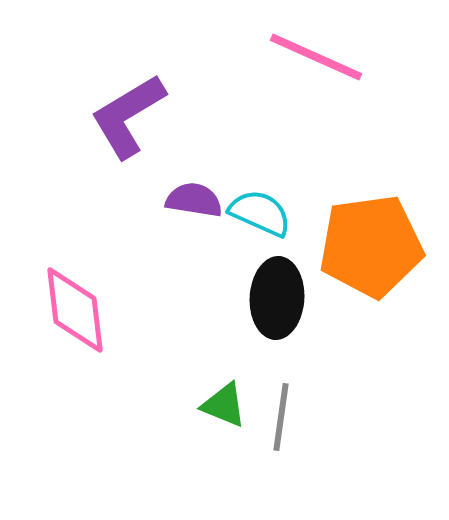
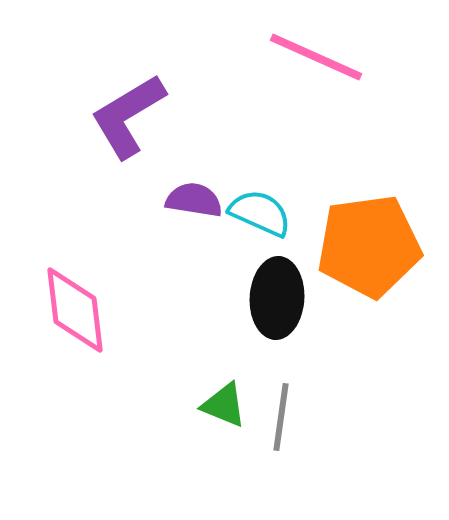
orange pentagon: moved 2 px left
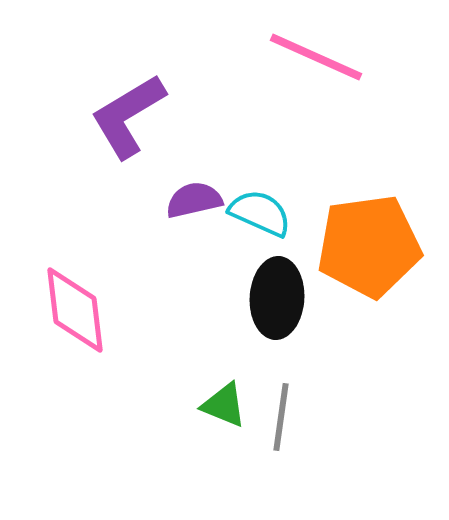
purple semicircle: rotated 22 degrees counterclockwise
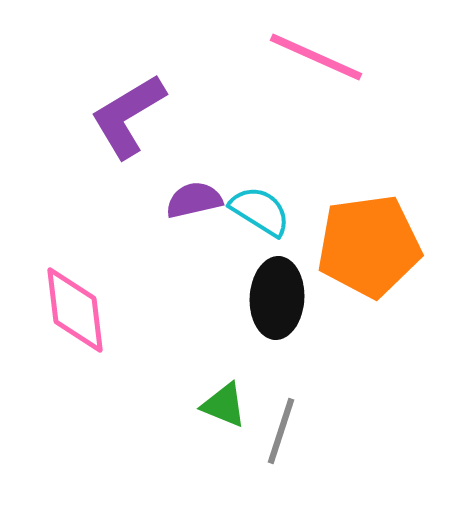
cyan semicircle: moved 2 px up; rotated 8 degrees clockwise
gray line: moved 14 px down; rotated 10 degrees clockwise
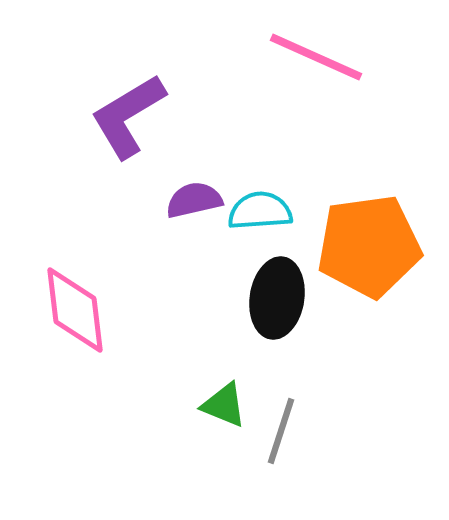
cyan semicircle: rotated 36 degrees counterclockwise
black ellipse: rotated 6 degrees clockwise
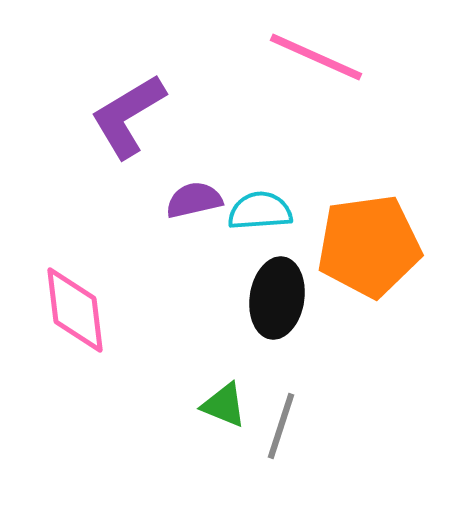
gray line: moved 5 px up
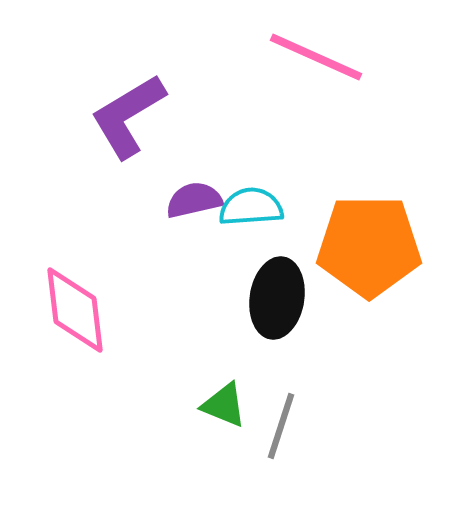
cyan semicircle: moved 9 px left, 4 px up
orange pentagon: rotated 8 degrees clockwise
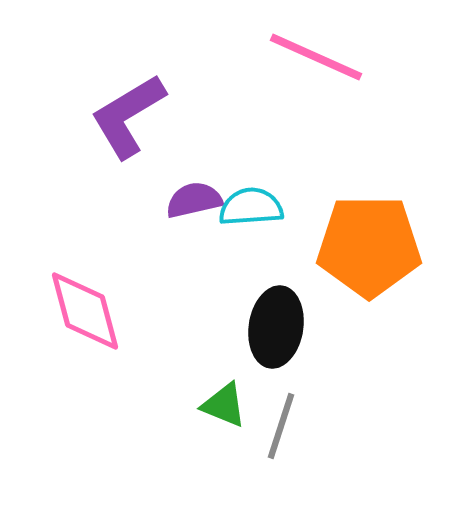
black ellipse: moved 1 px left, 29 px down
pink diamond: moved 10 px right, 1 px down; rotated 8 degrees counterclockwise
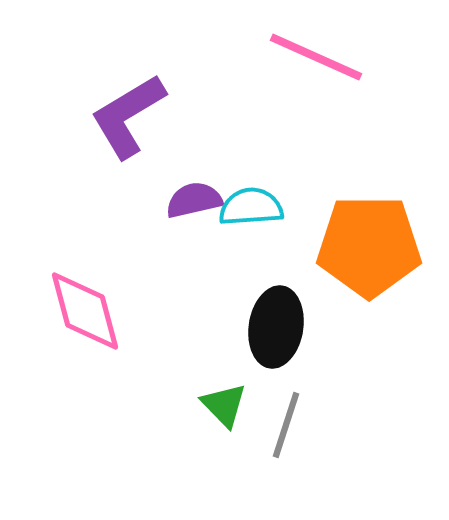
green triangle: rotated 24 degrees clockwise
gray line: moved 5 px right, 1 px up
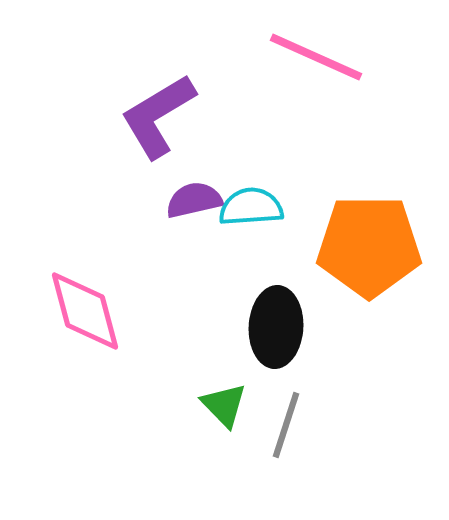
purple L-shape: moved 30 px right
black ellipse: rotated 6 degrees counterclockwise
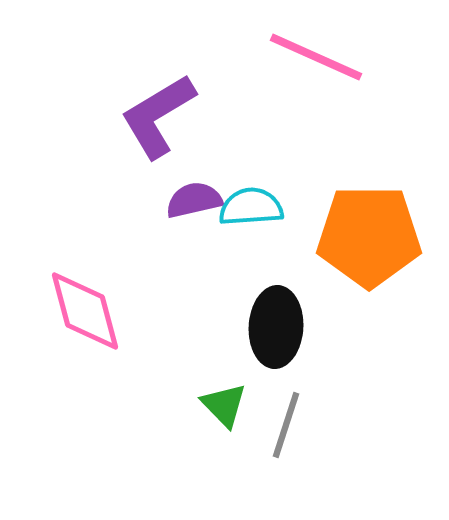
orange pentagon: moved 10 px up
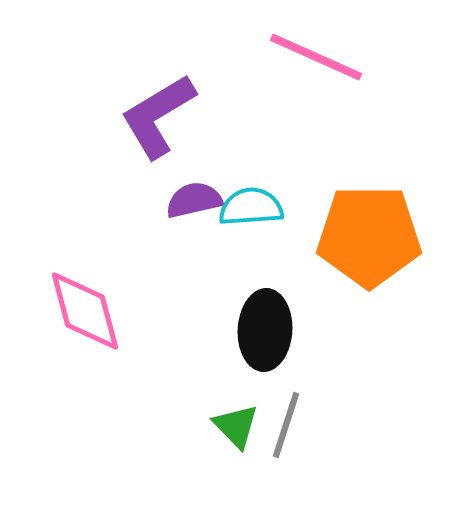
black ellipse: moved 11 px left, 3 px down
green triangle: moved 12 px right, 21 px down
